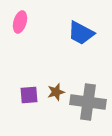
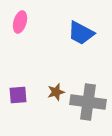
purple square: moved 11 px left
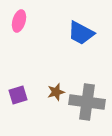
pink ellipse: moved 1 px left, 1 px up
purple square: rotated 12 degrees counterclockwise
gray cross: moved 1 px left
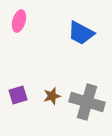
brown star: moved 4 px left, 4 px down
gray cross: rotated 8 degrees clockwise
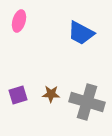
brown star: moved 1 px left, 2 px up; rotated 18 degrees clockwise
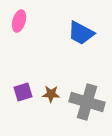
purple square: moved 5 px right, 3 px up
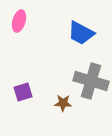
brown star: moved 12 px right, 9 px down
gray cross: moved 4 px right, 21 px up
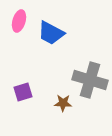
blue trapezoid: moved 30 px left
gray cross: moved 1 px left, 1 px up
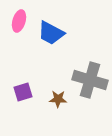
brown star: moved 5 px left, 4 px up
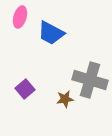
pink ellipse: moved 1 px right, 4 px up
purple square: moved 2 px right, 3 px up; rotated 24 degrees counterclockwise
brown star: moved 7 px right; rotated 12 degrees counterclockwise
